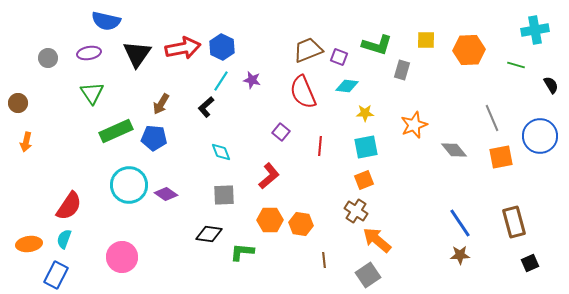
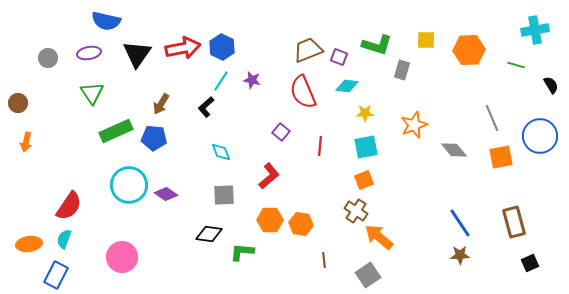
orange arrow at (377, 240): moved 2 px right, 3 px up
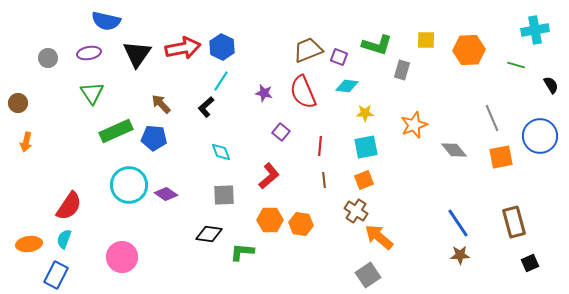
purple star at (252, 80): moved 12 px right, 13 px down
brown arrow at (161, 104): rotated 105 degrees clockwise
blue line at (460, 223): moved 2 px left
brown line at (324, 260): moved 80 px up
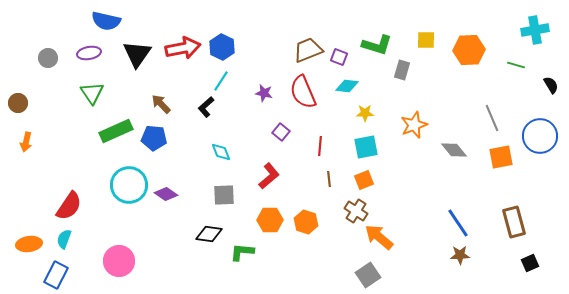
brown line at (324, 180): moved 5 px right, 1 px up
orange hexagon at (301, 224): moved 5 px right, 2 px up; rotated 10 degrees clockwise
pink circle at (122, 257): moved 3 px left, 4 px down
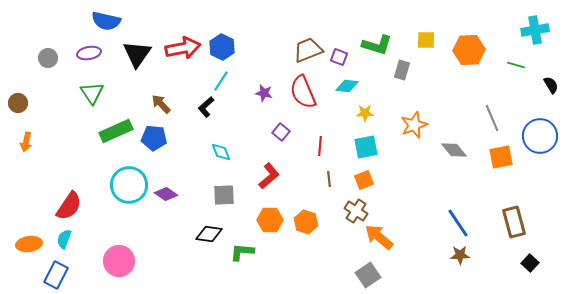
black square at (530, 263): rotated 24 degrees counterclockwise
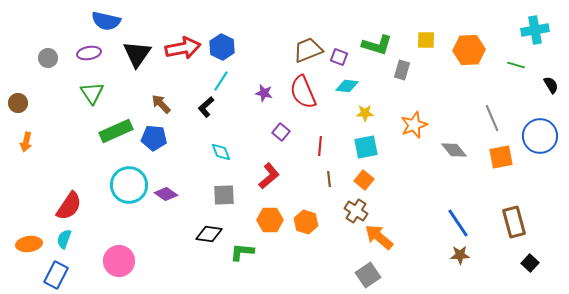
orange square at (364, 180): rotated 30 degrees counterclockwise
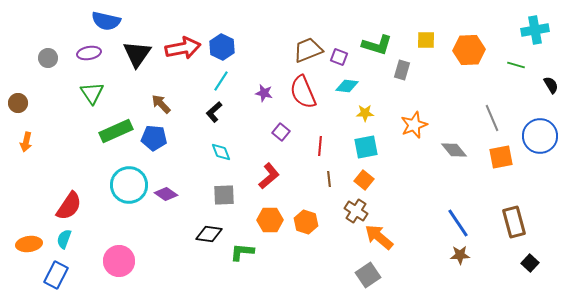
black L-shape at (206, 107): moved 8 px right, 5 px down
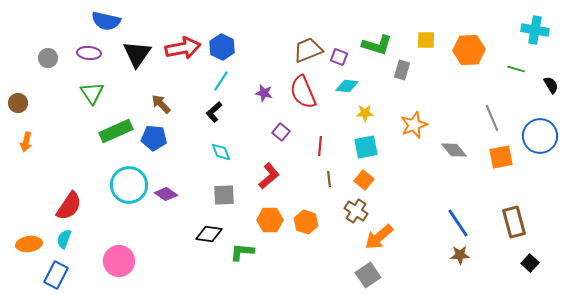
cyan cross at (535, 30): rotated 20 degrees clockwise
purple ellipse at (89, 53): rotated 15 degrees clockwise
green line at (516, 65): moved 4 px down
orange arrow at (379, 237): rotated 80 degrees counterclockwise
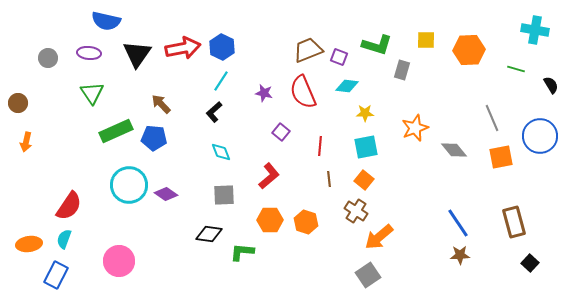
orange star at (414, 125): moved 1 px right, 3 px down
